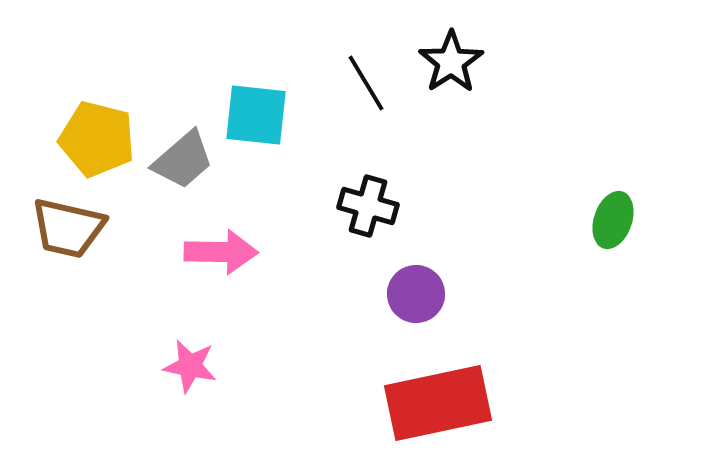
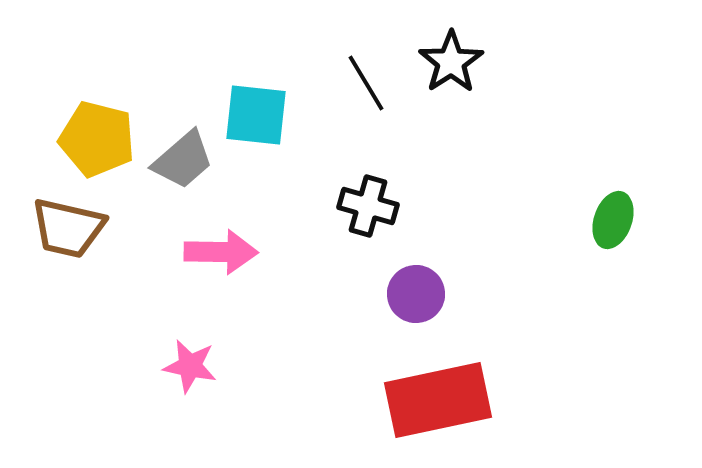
red rectangle: moved 3 px up
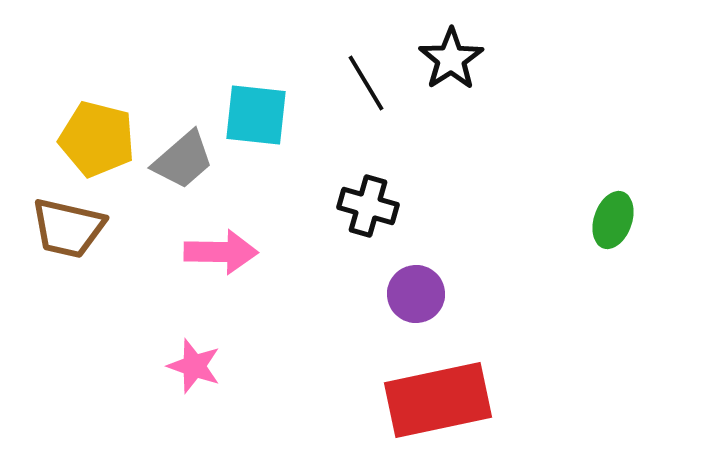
black star: moved 3 px up
pink star: moved 4 px right; rotated 8 degrees clockwise
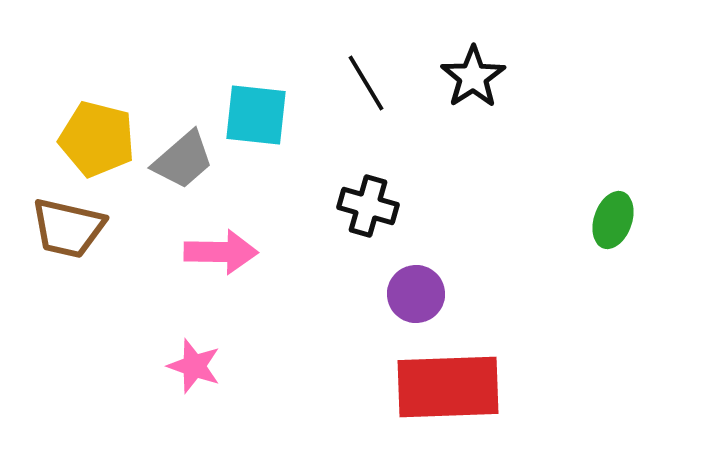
black star: moved 22 px right, 18 px down
red rectangle: moved 10 px right, 13 px up; rotated 10 degrees clockwise
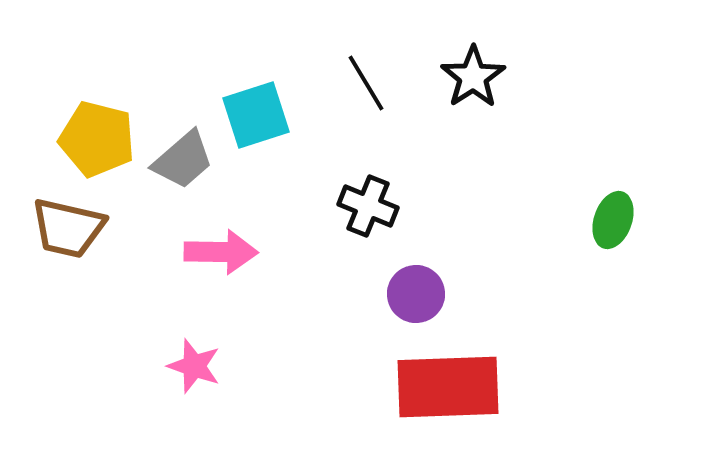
cyan square: rotated 24 degrees counterclockwise
black cross: rotated 6 degrees clockwise
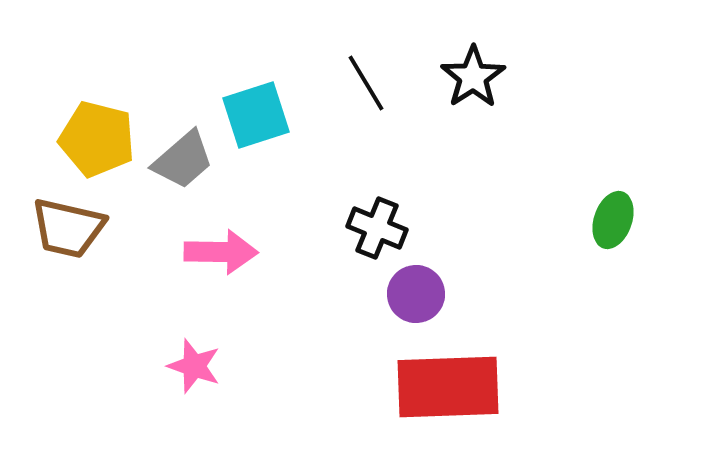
black cross: moved 9 px right, 22 px down
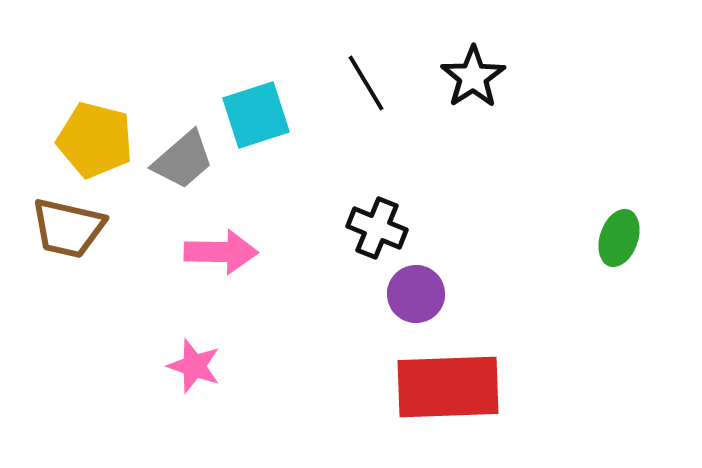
yellow pentagon: moved 2 px left, 1 px down
green ellipse: moved 6 px right, 18 px down
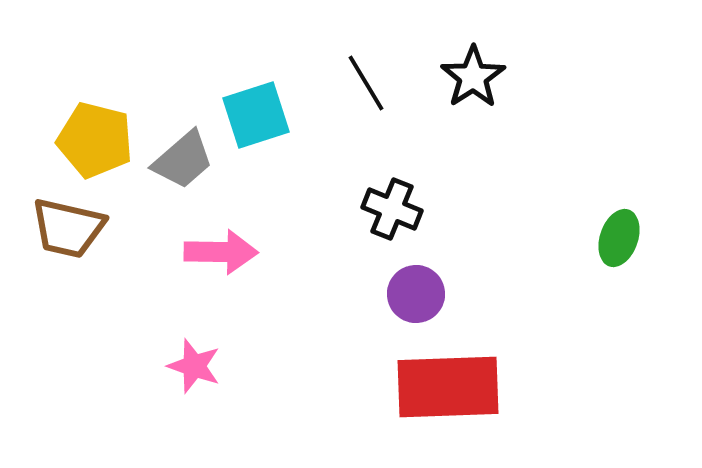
black cross: moved 15 px right, 19 px up
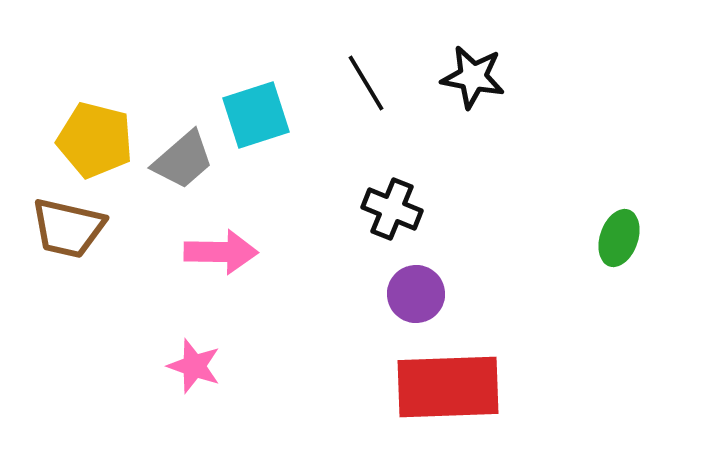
black star: rotated 28 degrees counterclockwise
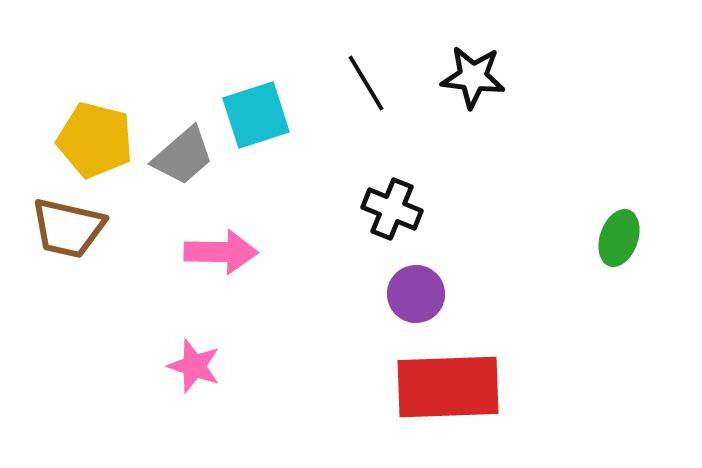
black star: rotated 4 degrees counterclockwise
gray trapezoid: moved 4 px up
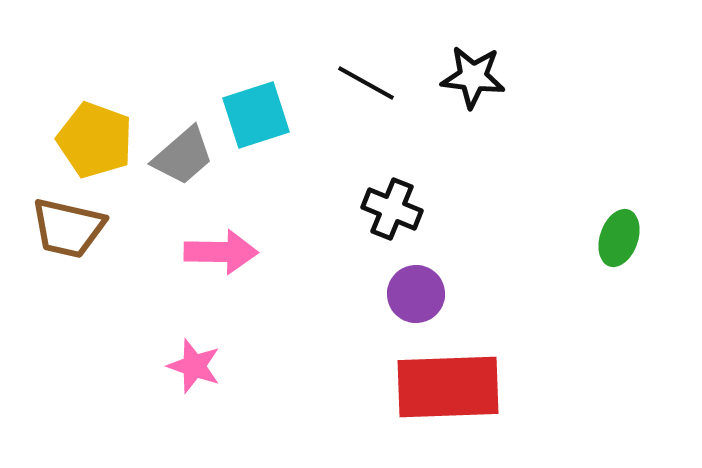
black line: rotated 30 degrees counterclockwise
yellow pentagon: rotated 6 degrees clockwise
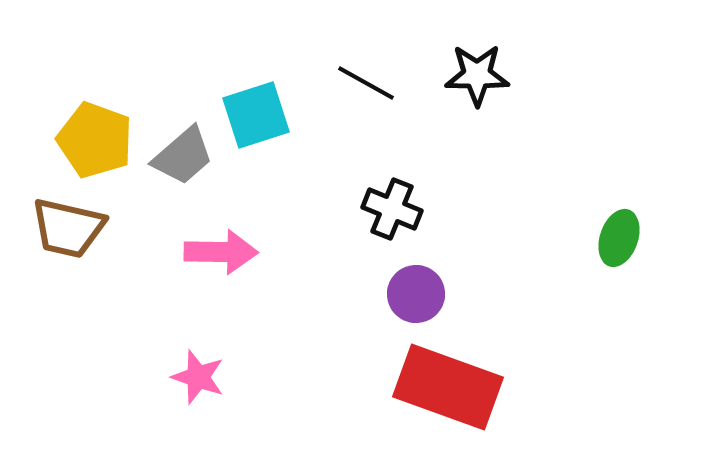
black star: moved 4 px right, 2 px up; rotated 6 degrees counterclockwise
pink star: moved 4 px right, 11 px down
red rectangle: rotated 22 degrees clockwise
